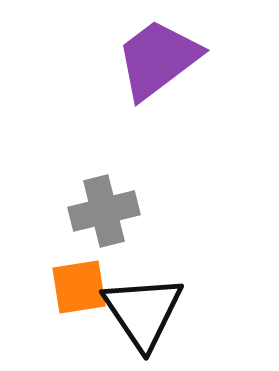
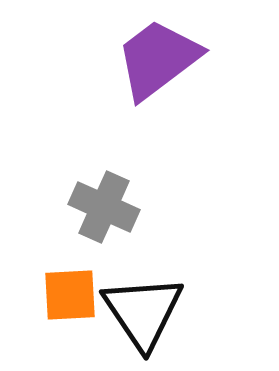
gray cross: moved 4 px up; rotated 38 degrees clockwise
orange square: moved 9 px left, 8 px down; rotated 6 degrees clockwise
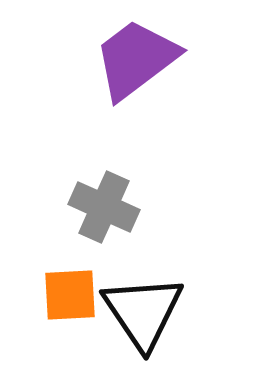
purple trapezoid: moved 22 px left
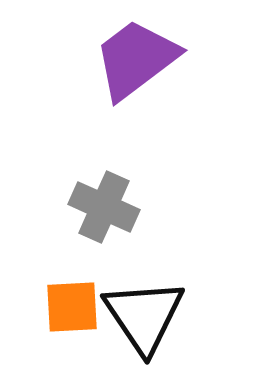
orange square: moved 2 px right, 12 px down
black triangle: moved 1 px right, 4 px down
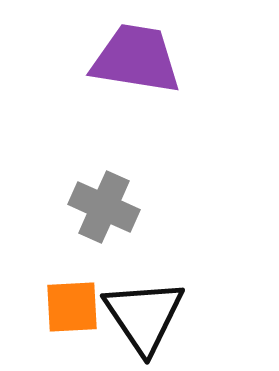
purple trapezoid: rotated 46 degrees clockwise
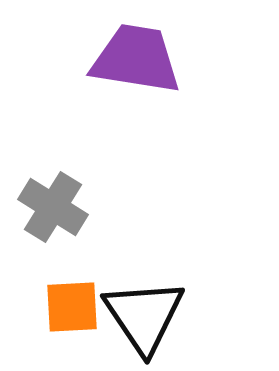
gray cross: moved 51 px left; rotated 8 degrees clockwise
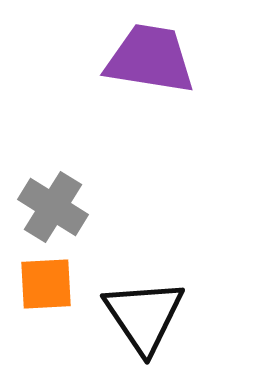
purple trapezoid: moved 14 px right
orange square: moved 26 px left, 23 px up
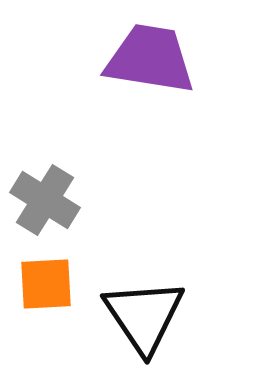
gray cross: moved 8 px left, 7 px up
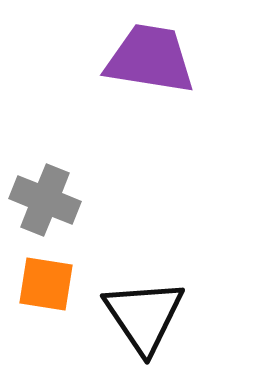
gray cross: rotated 10 degrees counterclockwise
orange square: rotated 12 degrees clockwise
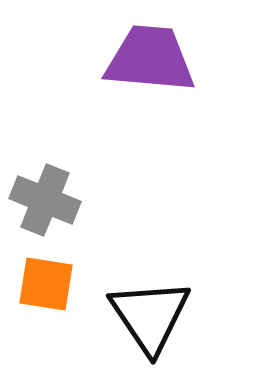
purple trapezoid: rotated 4 degrees counterclockwise
black triangle: moved 6 px right
